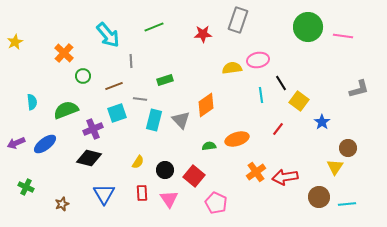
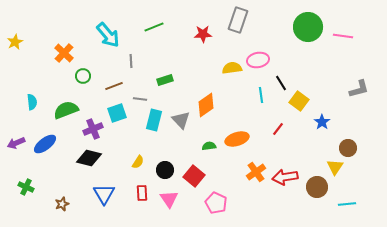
brown circle at (319, 197): moved 2 px left, 10 px up
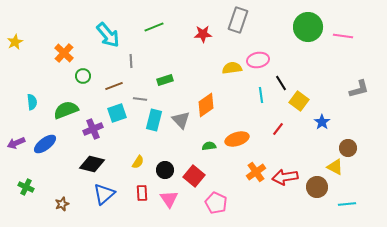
black diamond at (89, 158): moved 3 px right, 6 px down
yellow triangle at (335, 167): rotated 36 degrees counterclockwise
blue triangle at (104, 194): rotated 20 degrees clockwise
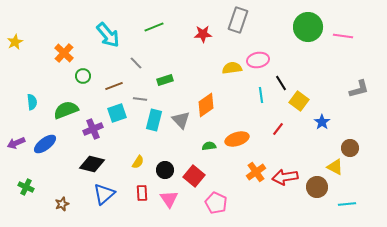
gray line at (131, 61): moved 5 px right, 2 px down; rotated 40 degrees counterclockwise
brown circle at (348, 148): moved 2 px right
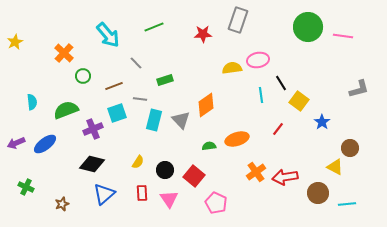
brown circle at (317, 187): moved 1 px right, 6 px down
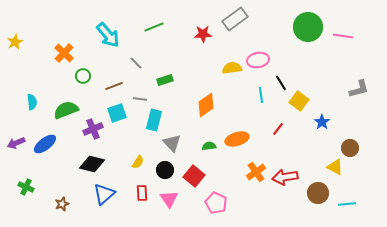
gray rectangle at (238, 20): moved 3 px left, 1 px up; rotated 35 degrees clockwise
gray triangle at (181, 120): moved 9 px left, 23 px down
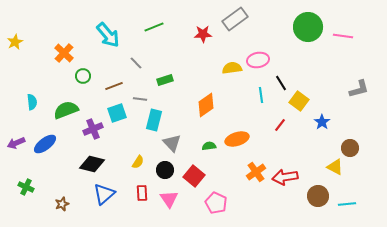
red line at (278, 129): moved 2 px right, 4 px up
brown circle at (318, 193): moved 3 px down
